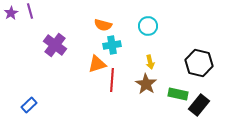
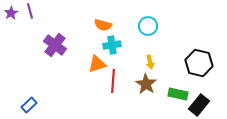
red line: moved 1 px right, 1 px down
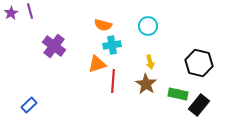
purple cross: moved 1 px left, 1 px down
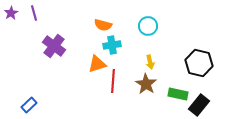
purple line: moved 4 px right, 2 px down
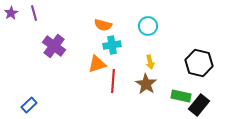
green rectangle: moved 3 px right, 2 px down
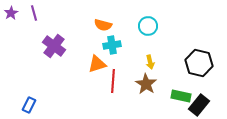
blue rectangle: rotated 21 degrees counterclockwise
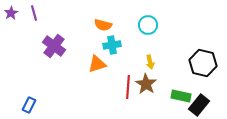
cyan circle: moved 1 px up
black hexagon: moved 4 px right
red line: moved 15 px right, 6 px down
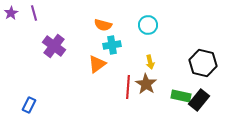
orange triangle: rotated 18 degrees counterclockwise
black rectangle: moved 5 px up
